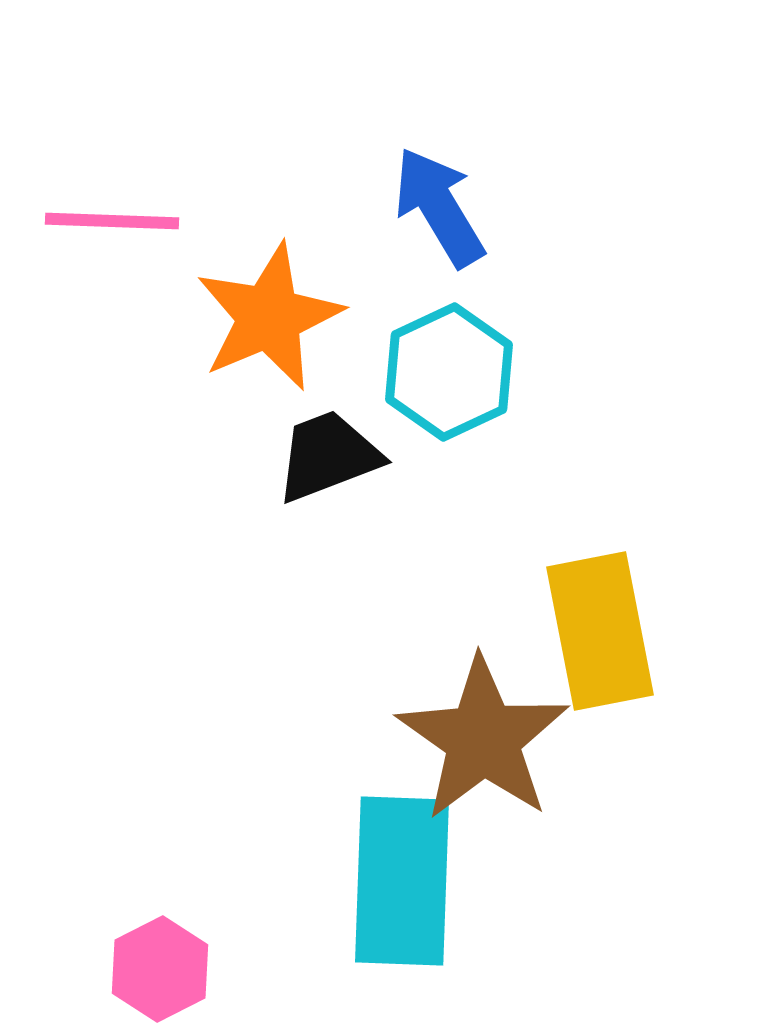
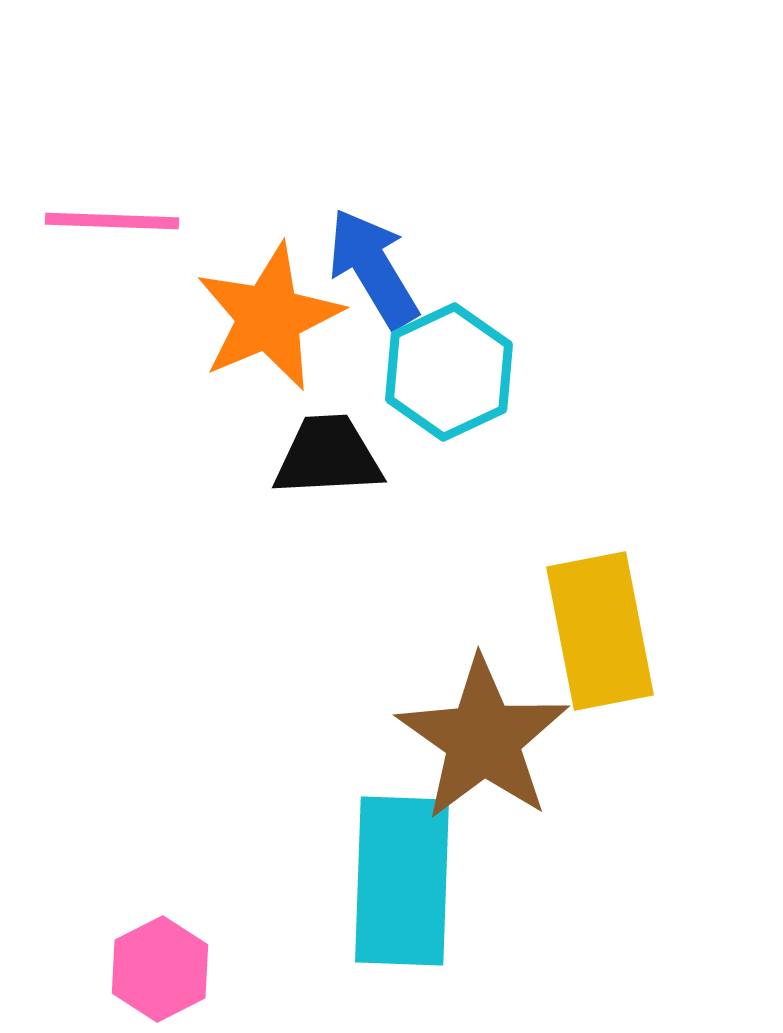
blue arrow: moved 66 px left, 61 px down
black trapezoid: rotated 18 degrees clockwise
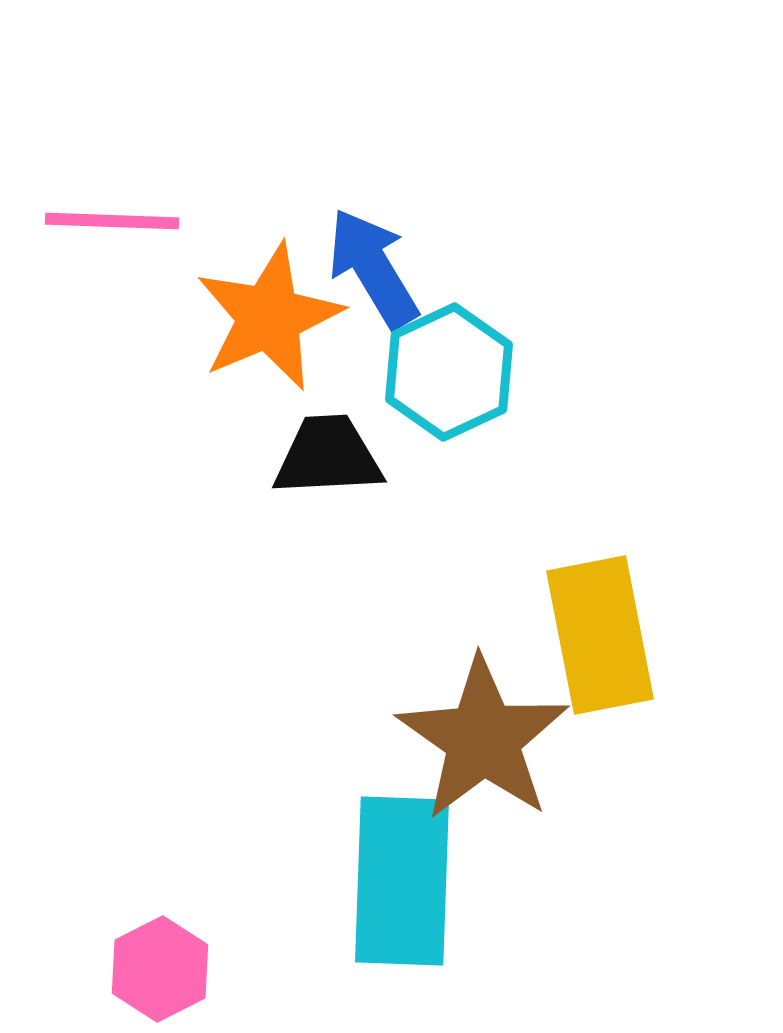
yellow rectangle: moved 4 px down
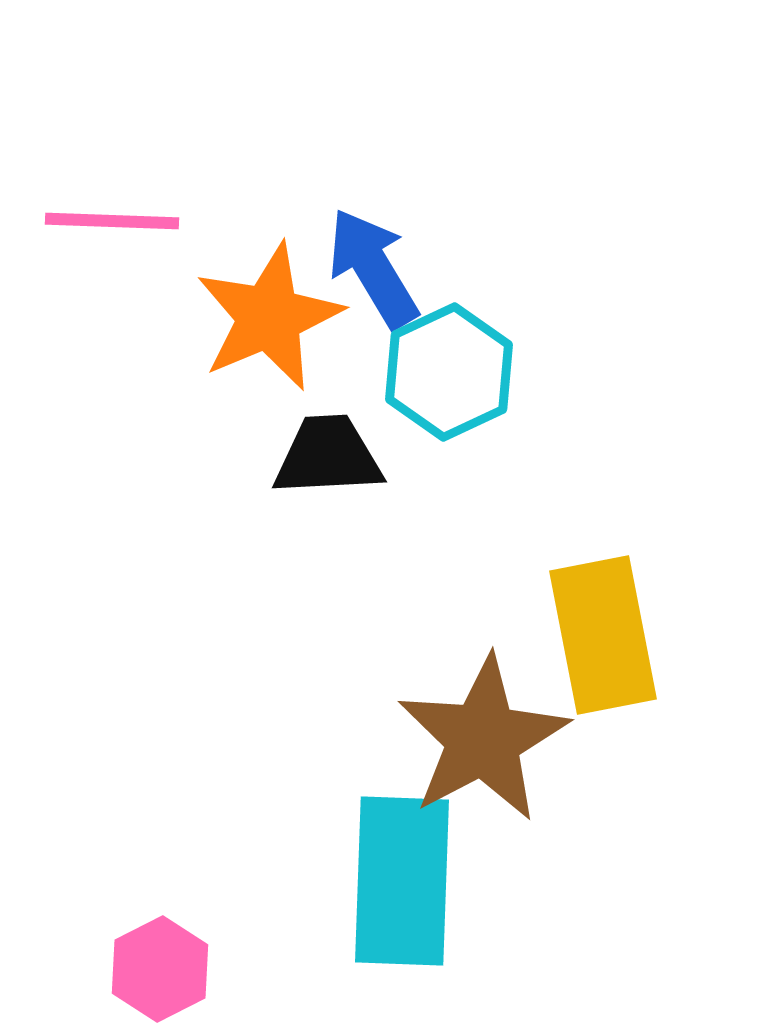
yellow rectangle: moved 3 px right
brown star: rotated 9 degrees clockwise
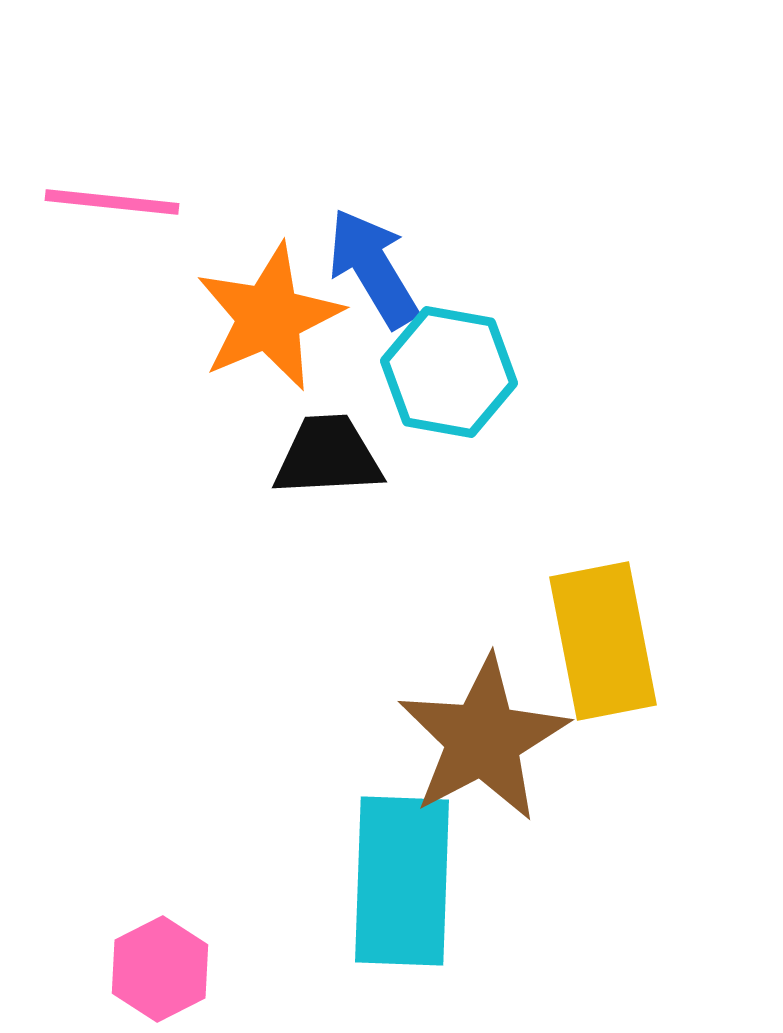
pink line: moved 19 px up; rotated 4 degrees clockwise
cyan hexagon: rotated 25 degrees counterclockwise
yellow rectangle: moved 6 px down
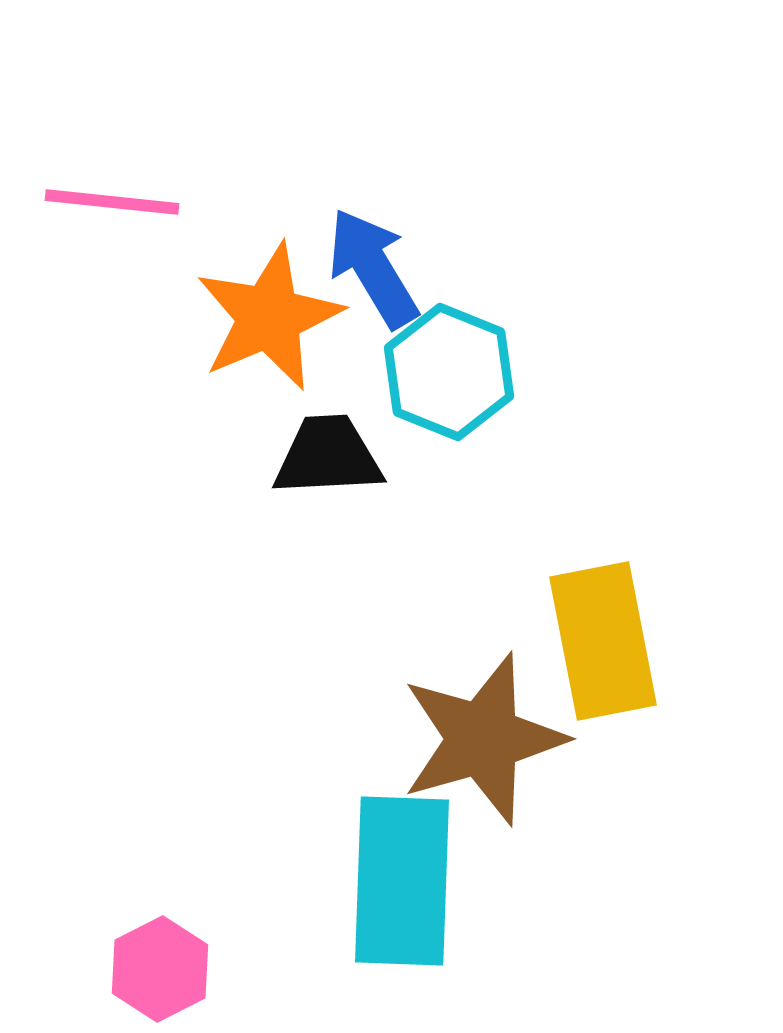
cyan hexagon: rotated 12 degrees clockwise
brown star: rotated 12 degrees clockwise
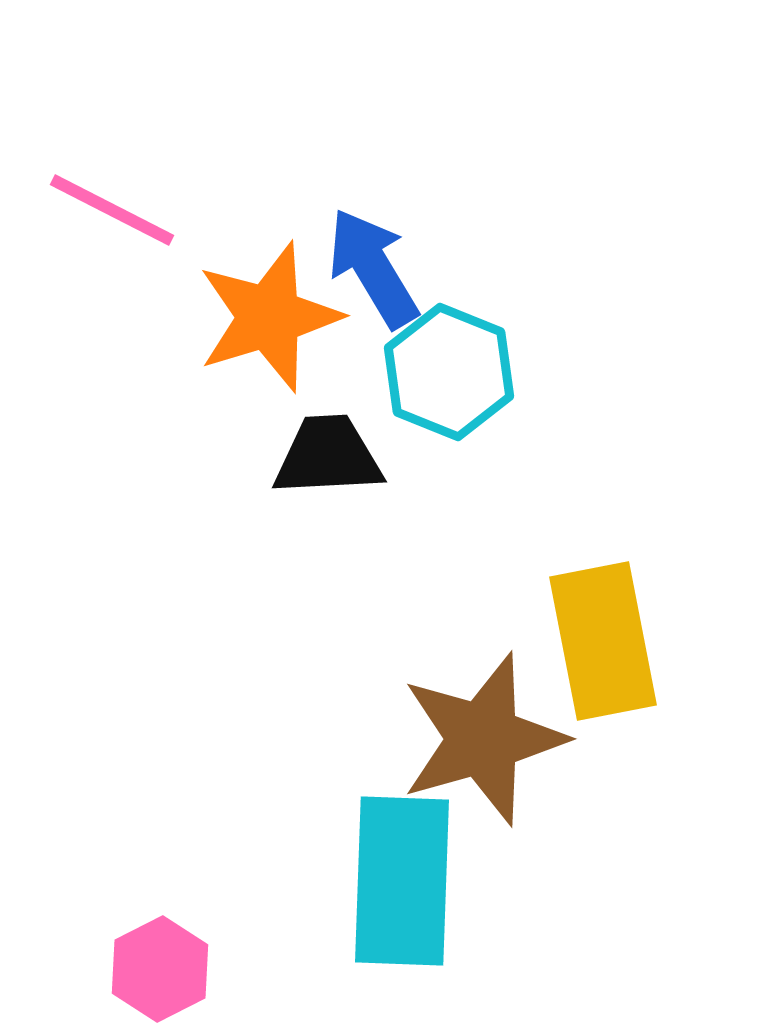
pink line: moved 8 px down; rotated 21 degrees clockwise
orange star: rotated 6 degrees clockwise
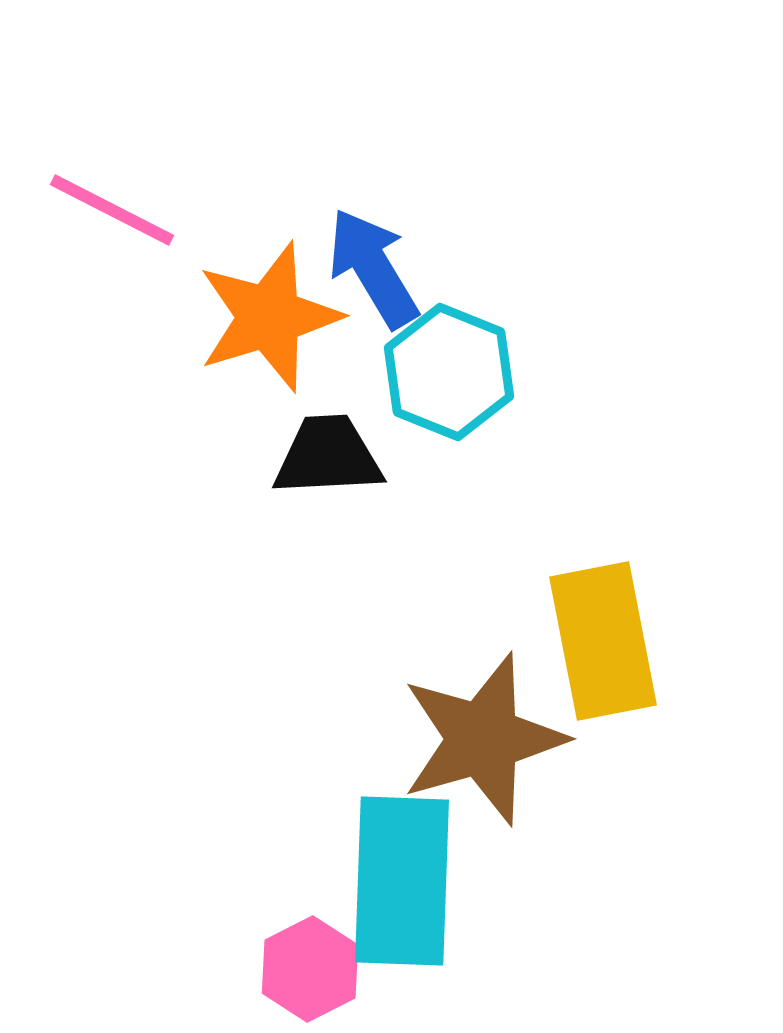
pink hexagon: moved 150 px right
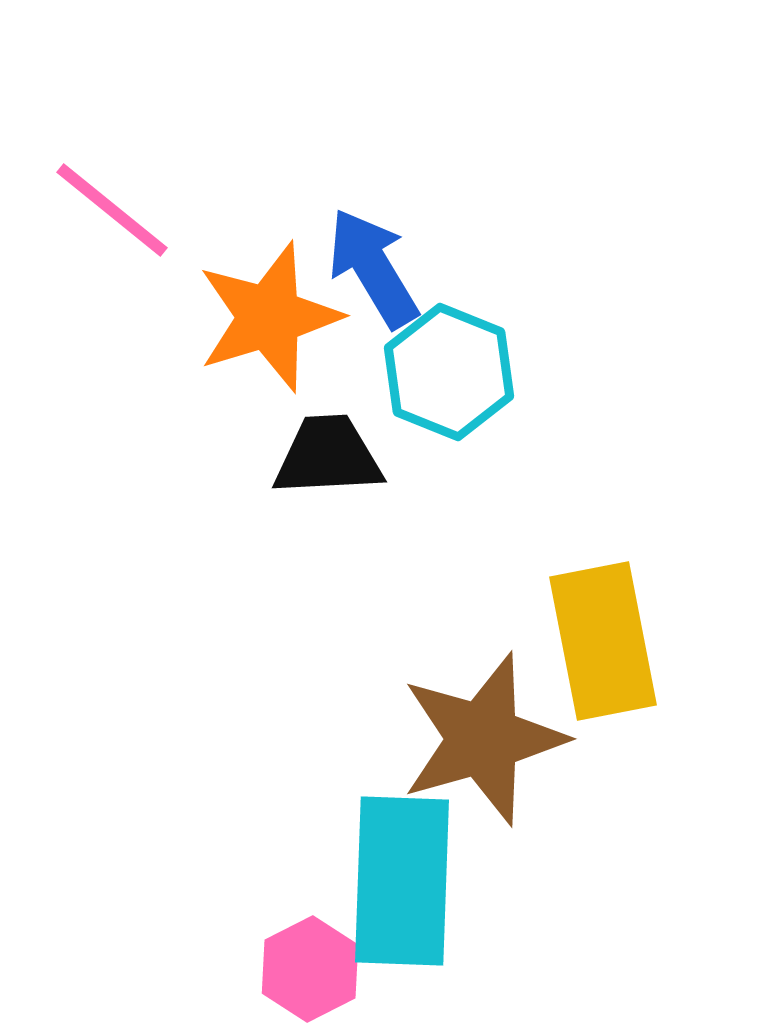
pink line: rotated 12 degrees clockwise
